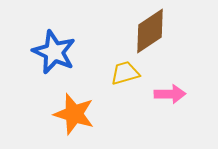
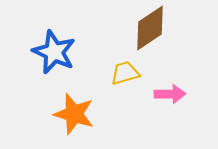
brown diamond: moved 3 px up
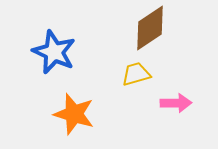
yellow trapezoid: moved 11 px right, 1 px down
pink arrow: moved 6 px right, 9 px down
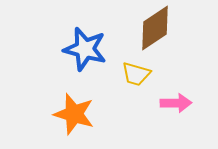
brown diamond: moved 5 px right
blue star: moved 31 px right, 3 px up; rotated 9 degrees counterclockwise
yellow trapezoid: rotated 148 degrees counterclockwise
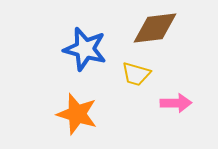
brown diamond: rotated 27 degrees clockwise
orange star: moved 3 px right
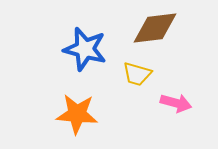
yellow trapezoid: moved 1 px right
pink arrow: rotated 16 degrees clockwise
orange star: rotated 12 degrees counterclockwise
